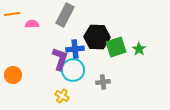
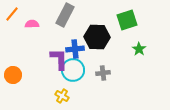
orange line: rotated 42 degrees counterclockwise
green square: moved 11 px right, 27 px up
purple L-shape: moved 1 px left; rotated 20 degrees counterclockwise
gray cross: moved 9 px up
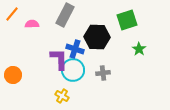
blue cross: rotated 24 degrees clockwise
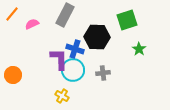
pink semicircle: rotated 24 degrees counterclockwise
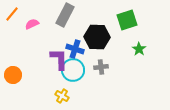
gray cross: moved 2 px left, 6 px up
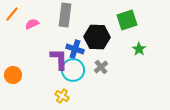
gray rectangle: rotated 20 degrees counterclockwise
gray cross: rotated 32 degrees counterclockwise
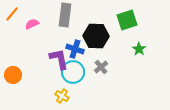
black hexagon: moved 1 px left, 1 px up
purple L-shape: rotated 10 degrees counterclockwise
cyan circle: moved 2 px down
